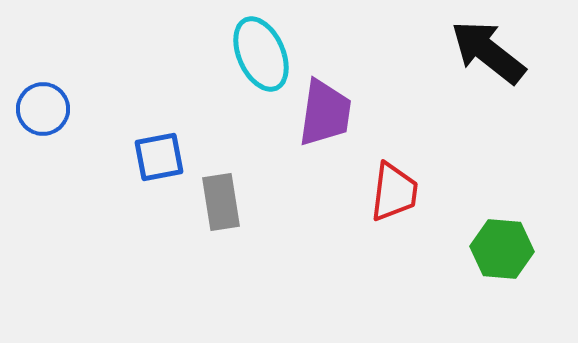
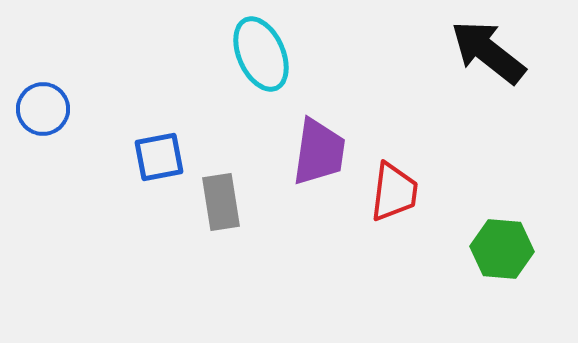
purple trapezoid: moved 6 px left, 39 px down
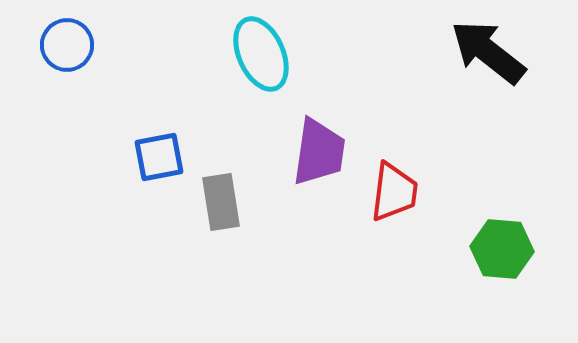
blue circle: moved 24 px right, 64 px up
